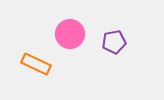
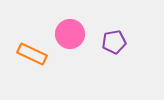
orange rectangle: moved 4 px left, 10 px up
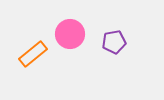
orange rectangle: moved 1 px right; rotated 64 degrees counterclockwise
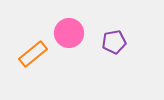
pink circle: moved 1 px left, 1 px up
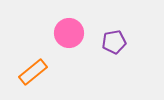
orange rectangle: moved 18 px down
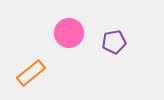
orange rectangle: moved 2 px left, 1 px down
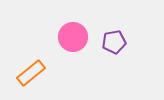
pink circle: moved 4 px right, 4 px down
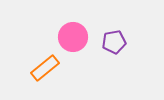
orange rectangle: moved 14 px right, 5 px up
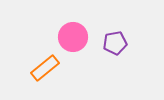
purple pentagon: moved 1 px right, 1 px down
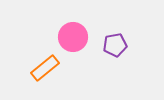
purple pentagon: moved 2 px down
